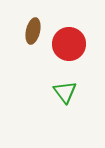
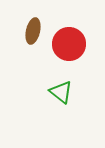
green triangle: moved 4 px left; rotated 15 degrees counterclockwise
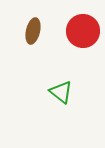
red circle: moved 14 px right, 13 px up
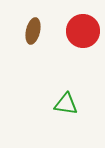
green triangle: moved 5 px right, 12 px down; rotated 30 degrees counterclockwise
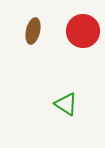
green triangle: rotated 25 degrees clockwise
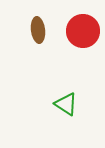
brown ellipse: moved 5 px right, 1 px up; rotated 20 degrees counterclockwise
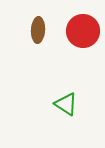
brown ellipse: rotated 10 degrees clockwise
